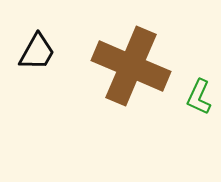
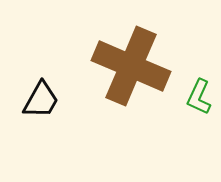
black trapezoid: moved 4 px right, 48 px down
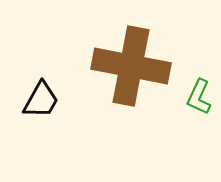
brown cross: rotated 12 degrees counterclockwise
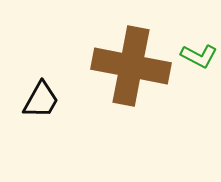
green L-shape: moved 41 px up; rotated 87 degrees counterclockwise
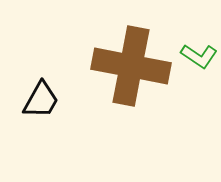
green L-shape: rotated 6 degrees clockwise
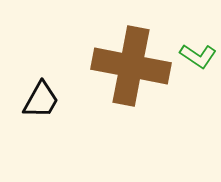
green L-shape: moved 1 px left
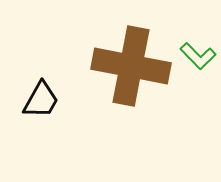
green L-shape: rotated 12 degrees clockwise
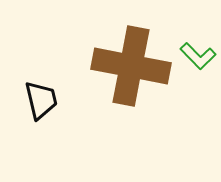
black trapezoid: rotated 42 degrees counterclockwise
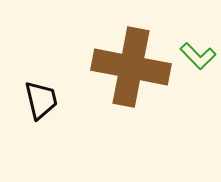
brown cross: moved 1 px down
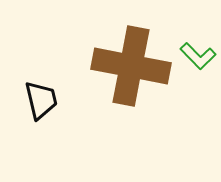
brown cross: moved 1 px up
